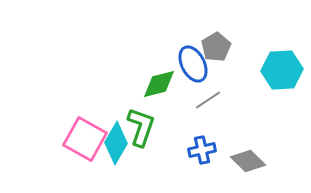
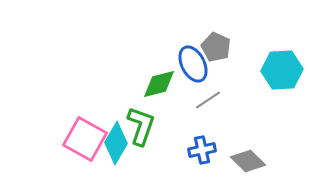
gray pentagon: rotated 16 degrees counterclockwise
green L-shape: moved 1 px up
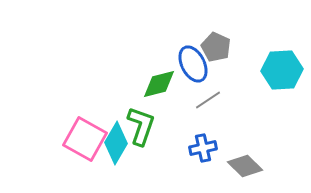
blue cross: moved 1 px right, 2 px up
gray diamond: moved 3 px left, 5 px down
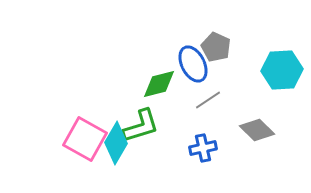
green L-shape: rotated 54 degrees clockwise
gray diamond: moved 12 px right, 36 px up
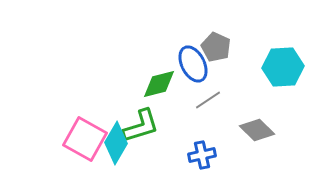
cyan hexagon: moved 1 px right, 3 px up
blue cross: moved 1 px left, 7 px down
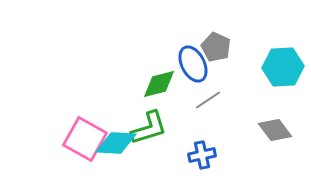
green L-shape: moved 8 px right, 2 px down
gray diamond: moved 18 px right; rotated 8 degrees clockwise
cyan diamond: rotated 63 degrees clockwise
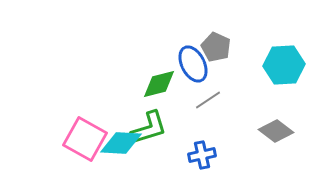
cyan hexagon: moved 1 px right, 2 px up
gray diamond: moved 1 px right, 1 px down; rotated 16 degrees counterclockwise
cyan diamond: moved 5 px right
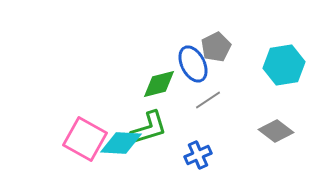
gray pentagon: rotated 20 degrees clockwise
cyan hexagon: rotated 6 degrees counterclockwise
blue cross: moved 4 px left; rotated 12 degrees counterclockwise
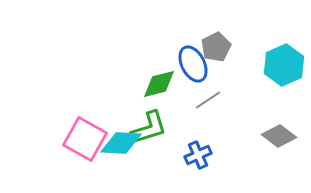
cyan hexagon: rotated 15 degrees counterclockwise
gray diamond: moved 3 px right, 5 px down
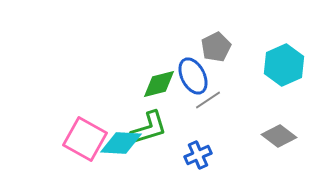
blue ellipse: moved 12 px down
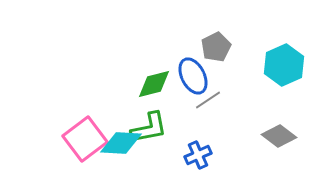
green diamond: moved 5 px left
green L-shape: rotated 6 degrees clockwise
pink square: rotated 24 degrees clockwise
